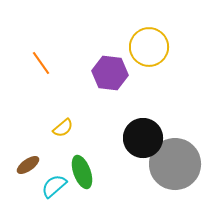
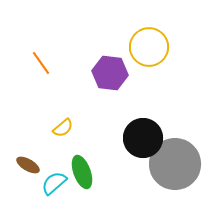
brown ellipse: rotated 65 degrees clockwise
cyan semicircle: moved 3 px up
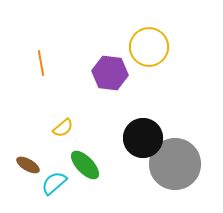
orange line: rotated 25 degrees clockwise
green ellipse: moved 3 px right, 7 px up; rotated 24 degrees counterclockwise
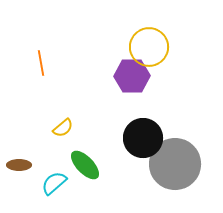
purple hexagon: moved 22 px right, 3 px down; rotated 8 degrees counterclockwise
brown ellipse: moved 9 px left; rotated 30 degrees counterclockwise
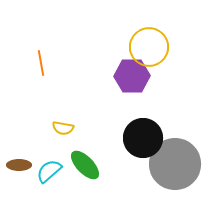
yellow semicircle: rotated 50 degrees clockwise
cyan semicircle: moved 5 px left, 12 px up
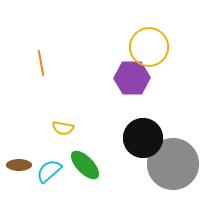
purple hexagon: moved 2 px down
gray circle: moved 2 px left
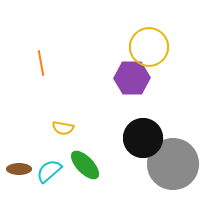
brown ellipse: moved 4 px down
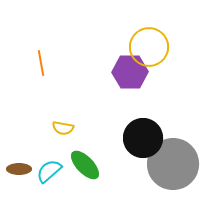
purple hexagon: moved 2 px left, 6 px up
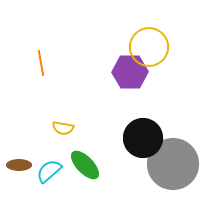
brown ellipse: moved 4 px up
